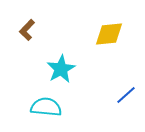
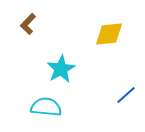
brown L-shape: moved 1 px right, 6 px up
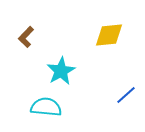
brown L-shape: moved 2 px left, 13 px down
yellow diamond: moved 1 px down
cyan star: moved 2 px down
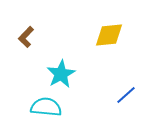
cyan star: moved 3 px down
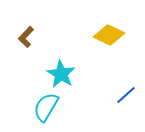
yellow diamond: rotated 32 degrees clockwise
cyan star: rotated 12 degrees counterclockwise
cyan semicircle: rotated 64 degrees counterclockwise
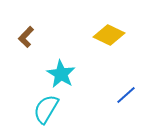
cyan semicircle: moved 2 px down
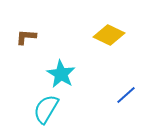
brown L-shape: rotated 50 degrees clockwise
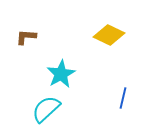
cyan star: rotated 12 degrees clockwise
blue line: moved 3 px left, 3 px down; rotated 35 degrees counterclockwise
cyan semicircle: rotated 16 degrees clockwise
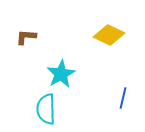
cyan semicircle: rotated 48 degrees counterclockwise
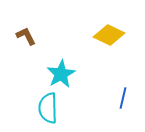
brown L-shape: moved 1 px up; rotated 60 degrees clockwise
cyan semicircle: moved 2 px right, 1 px up
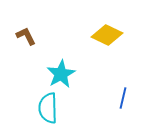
yellow diamond: moved 2 px left
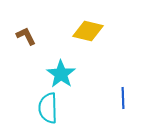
yellow diamond: moved 19 px left, 4 px up; rotated 12 degrees counterclockwise
cyan star: rotated 8 degrees counterclockwise
blue line: rotated 15 degrees counterclockwise
